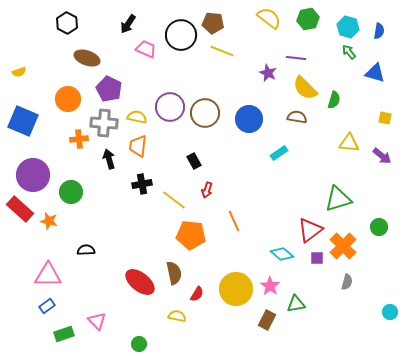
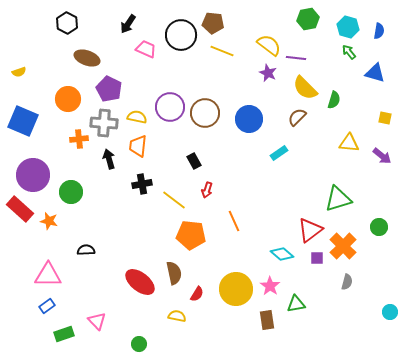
yellow semicircle at (269, 18): moved 27 px down
brown semicircle at (297, 117): rotated 54 degrees counterclockwise
brown rectangle at (267, 320): rotated 36 degrees counterclockwise
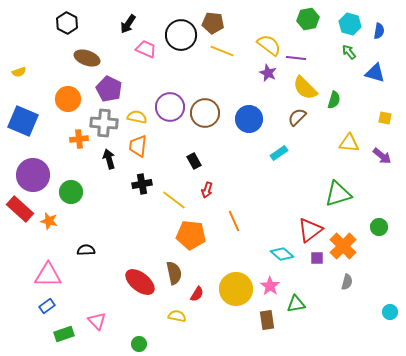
cyan hexagon at (348, 27): moved 2 px right, 3 px up
green triangle at (338, 199): moved 5 px up
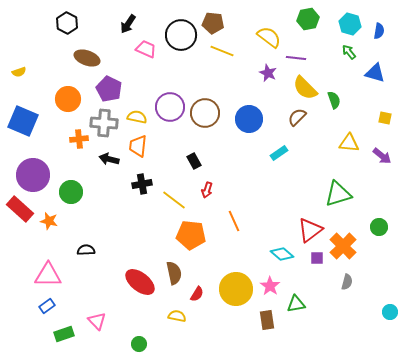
yellow semicircle at (269, 45): moved 8 px up
green semicircle at (334, 100): rotated 36 degrees counterclockwise
black arrow at (109, 159): rotated 60 degrees counterclockwise
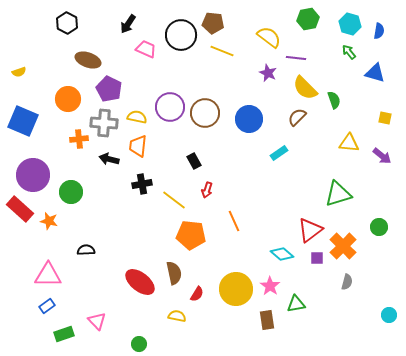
brown ellipse at (87, 58): moved 1 px right, 2 px down
cyan circle at (390, 312): moved 1 px left, 3 px down
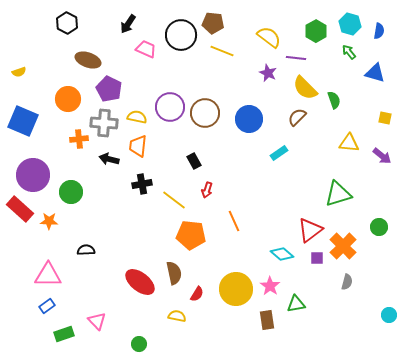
green hexagon at (308, 19): moved 8 px right, 12 px down; rotated 20 degrees counterclockwise
orange star at (49, 221): rotated 12 degrees counterclockwise
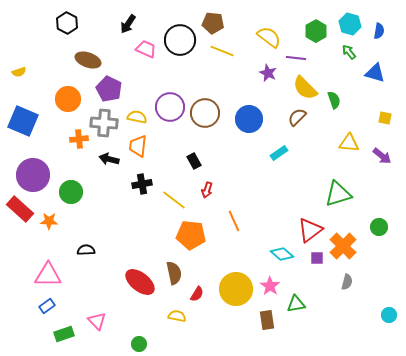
black circle at (181, 35): moved 1 px left, 5 px down
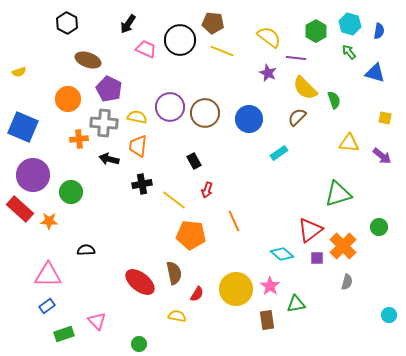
blue square at (23, 121): moved 6 px down
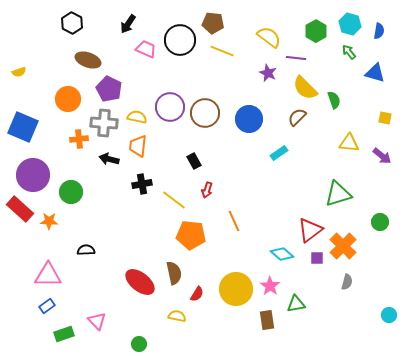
black hexagon at (67, 23): moved 5 px right
green circle at (379, 227): moved 1 px right, 5 px up
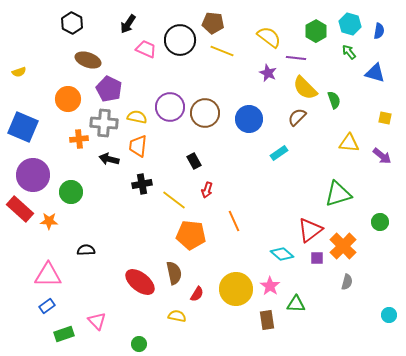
green triangle at (296, 304): rotated 12 degrees clockwise
